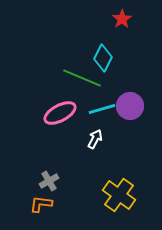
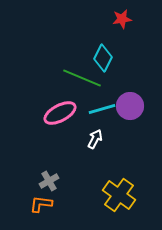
red star: rotated 24 degrees clockwise
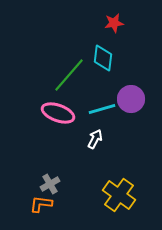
red star: moved 8 px left, 4 px down
cyan diamond: rotated 20 degrees counterclockwise
green line: moved 13 px left, 3 px up; rotated 72 degrees counterclockwise
purple circle: moved 1 px right, 7 px up
pink ellipse: moved 2 px left; rotated 48 degrees clockwise
gray cross: moved 1 px right, 3 px down
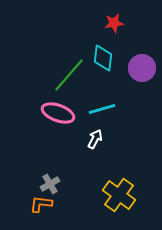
purple circle: moved 11 px right, 31 px up
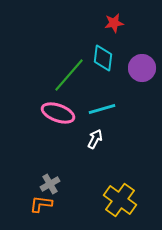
yellow cross: moved 1 px right, 5 px down
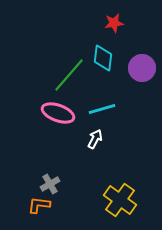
orange L-shape: moved 2 px left, 1 px down
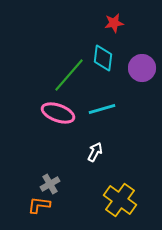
white arrow: moved 13 px down
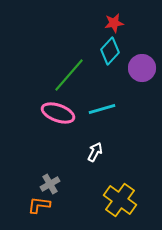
cyan diamond: moved 7 px right, 7 px up; rotated 36 degrees clockwise
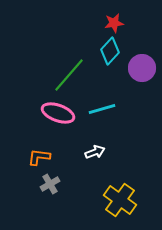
white arrow: rotated 42 degrees clockwise
orange L-shape: moved 48 px up
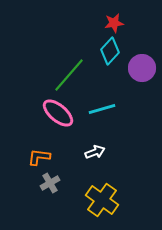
pink ellipse: rotated 20 degrees clockwise
gray cross: moved 1 px up
yellow cross: moved 18 px left
